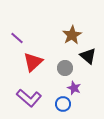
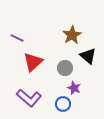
purple line: rotated 16 degrees counterclockwise
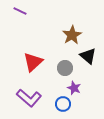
purple line: moved 3 px right, 27 px up
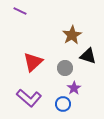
black triangle: rotated 24 degrees counterclockwise
purple star: rotated 16 degrees clockwise
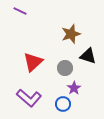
brown star: moved 1 px left, 1 px up; rotated 12 degrees clockwise
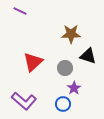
brown star: rotated 18 degrees clockwise
purple L-shape: moved 5 px left, 3 px down
